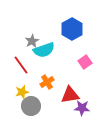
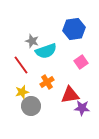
blue hexagon: moved 2 px right; rotated 20 degrees clockwise
gray star: rotated 24 degrees counterclockwise
cyan semicircle: moved 2 px right, 1 px down
pink square: moved 4 px left
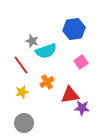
gray circle: moved 7 px left, 17 px down
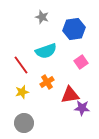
gray star: moved 10 px right, 24 px up
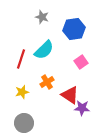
cyan semicircle: moved 2 px left, 1 px up; rotated 25 degrees counterclockwise
red line: moved 6 px up; rotated 54 degrees clockwise
red triangle: rotated 42 degrees clockwise
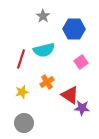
gray star: moved 1 px right, 1 px up; rotated 16 degrees clockwise
blue hexagon: rotated 10 degrees clockwise
cyan semicircle: rotated 30 degrees clockwise
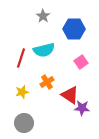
red line: moved 1 px up
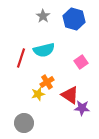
blue hexagon: moved 10 px up; rotated 15 degrees clockwise
yellow star: moved 16 px right, 2 px down
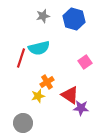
gray star: rotated 24 degrees clockwise
cyan semicircle: moved 5 px left, 2 px up
pink square: moved 4 px right
yellow star: moved 2 px down
purple star: moved 1 px left
gray circle: moved 1 px left
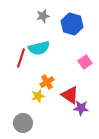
blue hexagon: moved 2 px left, 5 px down
